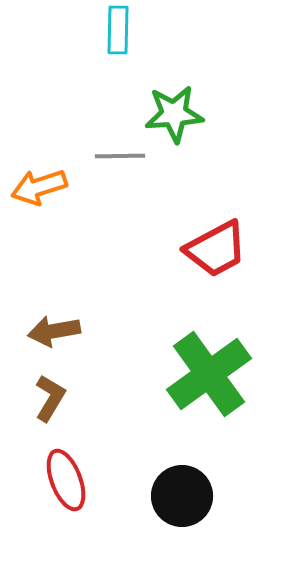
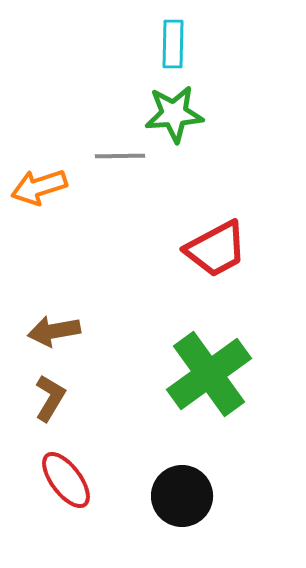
cyan rectangle: moved 55 px right, 14 px down
red ellipse: rotated 16 degrees counterclockwise
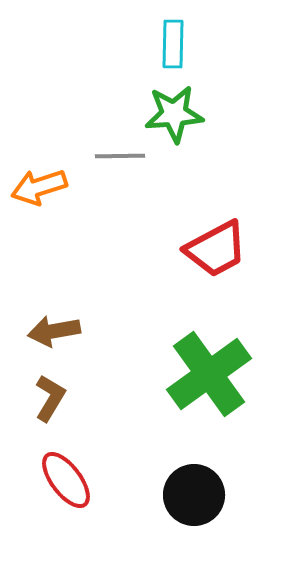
black circle: moved 12 px right, 1 px up
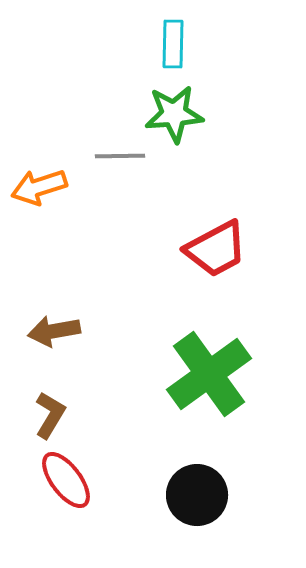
brown L-shape: moved 17 px down
black circle: moved 3 px right
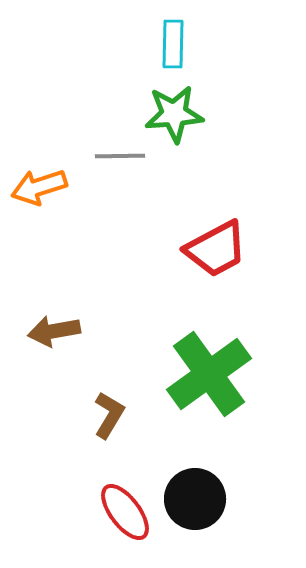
brown L-shape: moved 59 px right
red ellipse: moved 59 px right, 32 px down
black circle: moved 2 px left, 4 px down
